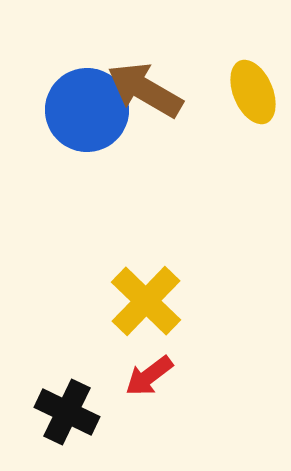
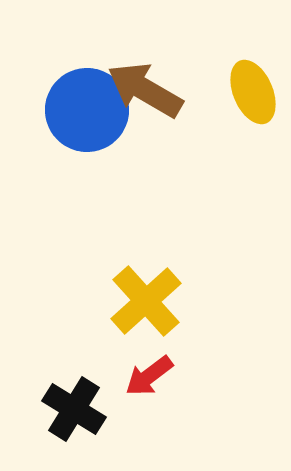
yellow cross: rotated 4 degrees clockwise
black cross: moved 7 px right, 3 px up; rotated 6 degrees clockwise
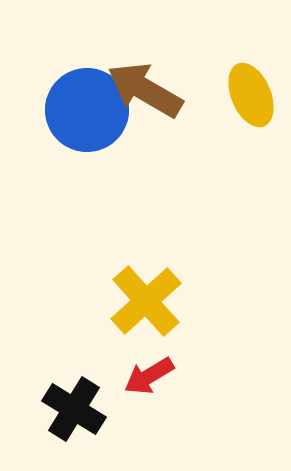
yellow ellipse: moved 2 px left, 3 px down
red arrow: rotated 6 degrees clockwise
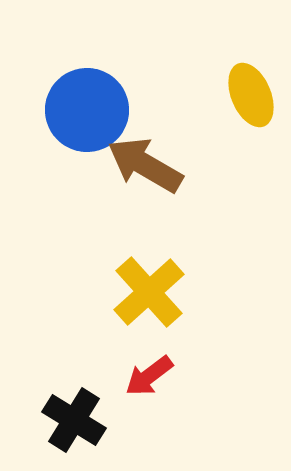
brown arrow: moved 75 px down
yellow cross: moved 3 px right, 9 px up
red arrow: rotated 6 degrees counterclockwise
black cross: moved 11 px down
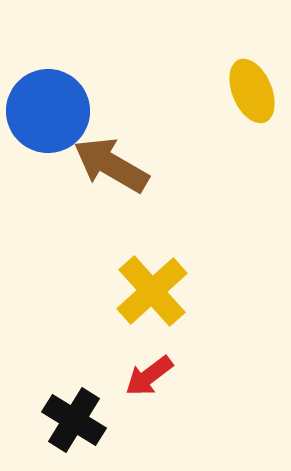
yellow ellipse: moved 1 px right, 4 px up
blue circle: moved 39 px left, 1 px down
brown arrow: moved 34 px left
yellow cross: moved 3 px right, 1 px up
